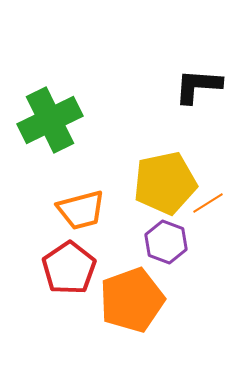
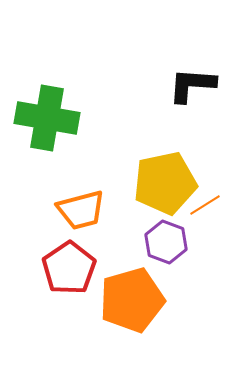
black L-shape: moved 6 px left, 1 px up
green cross: moved 3 px left, 2 px up; rotated 36 degrees clockwise
orange line: moved 3 px left, 2 px down
orange pentagon: rotated 4 degrees clockwise
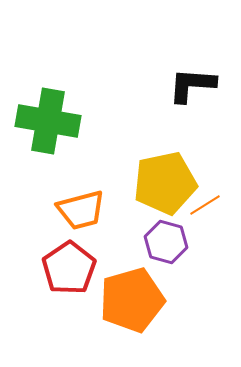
green cross: moved 1 px right, 3 px down
purple hexagon: rotated 6 degrees counterclockwise
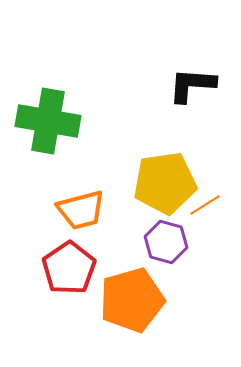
yellow pentagon: rotated 4 degrees clockwise
